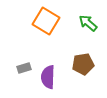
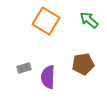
green arrow: moved 1 px right, 3 px up
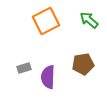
orange square: rotated 32 degrees clockwise
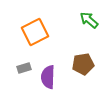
orange square: moved 11 px left, 11 px down
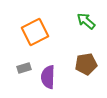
green arrow: moved 3 px left, 1 px down
brown pentagon: moved 3 px right
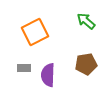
gray rectangle: rotated 16 degrees clockwise
purple semicircle: moved 2 px up
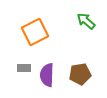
brown pentagon: moved 6 px left, 10 px down
purple semicircle: moved 1 px left
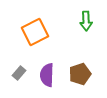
green arrow: rotated 132 degrees counterclockwise
gray rectangle: moved 5 px left, 5 px down; rotated 48 degrees counterclockwise
brown pentagon: rotated 10 degrees counterclockwise
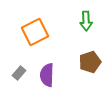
brown pentagon: moved 10 px right, 12 px up
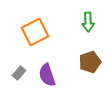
green arrow: moved 2 px right, 1 px down
purple semicircle: rotated 20 degrees counterclockwise
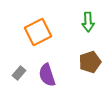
orange square: moved 3 px right
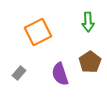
brown pentagon: rotated 15 degrees counterclockwise
purple semicircle: moved 13 px right, 1 px up
